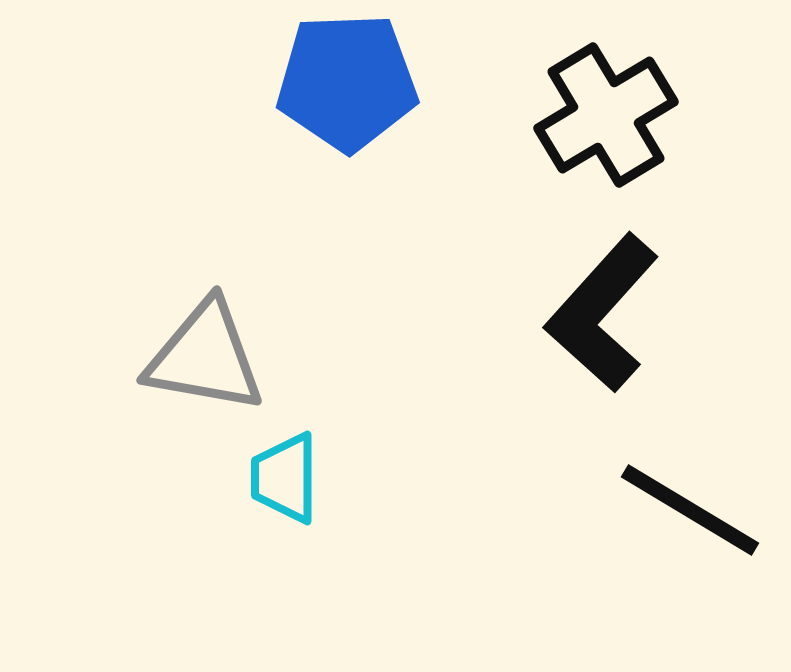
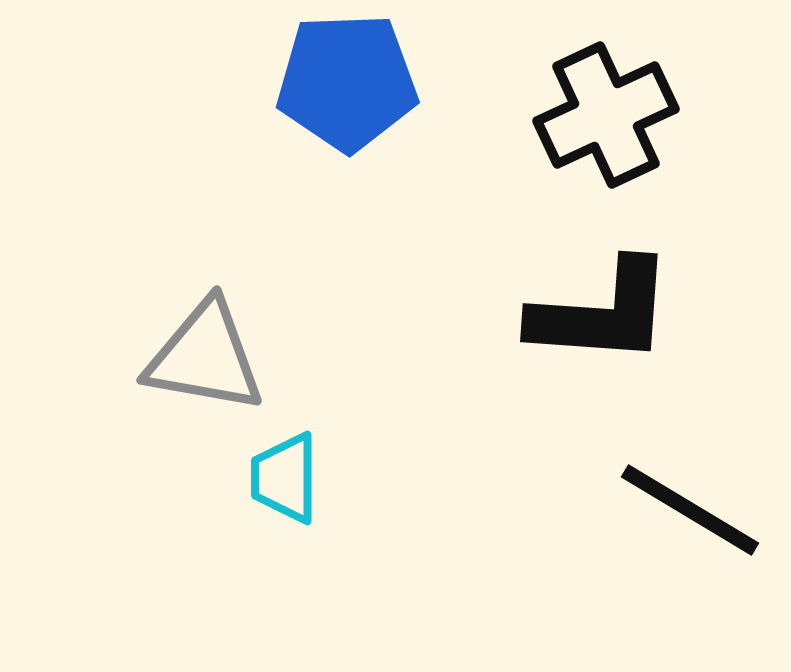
black cross: rotated 6 degrees clockwise
black L-shape: rotated 128 degrees counterclockwise
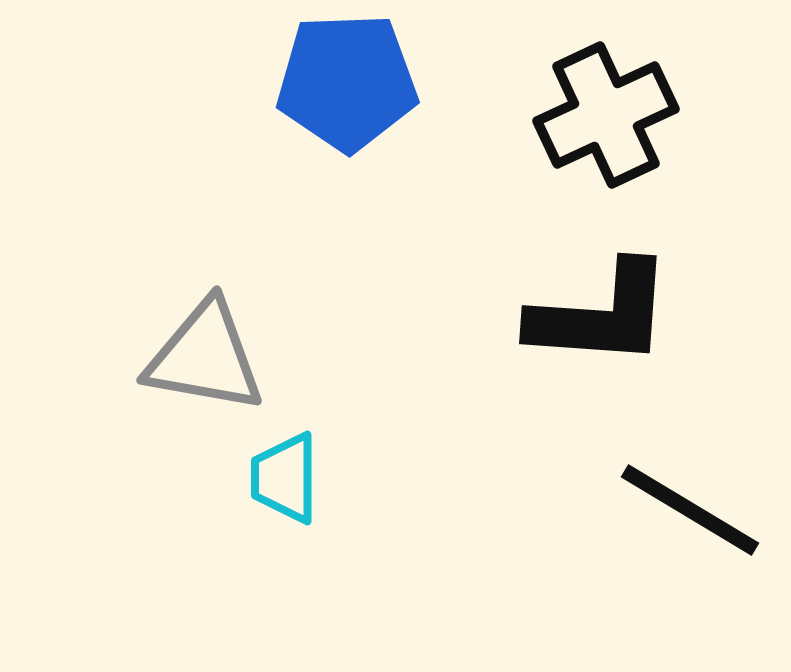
black L-shape: moved 1 px left, 2 px down
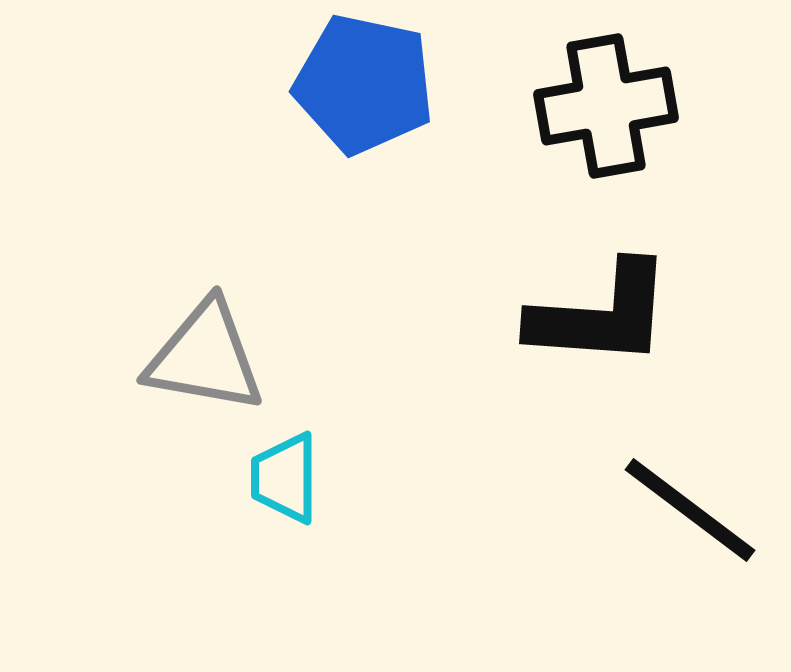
blue pentagon: moved 17 px right, 2 px down; rotated 14 degrees clockwise
black cross: moved 9 px up; rotated 15 degrees clockwise
black line: rotated 6 degrees clockwise
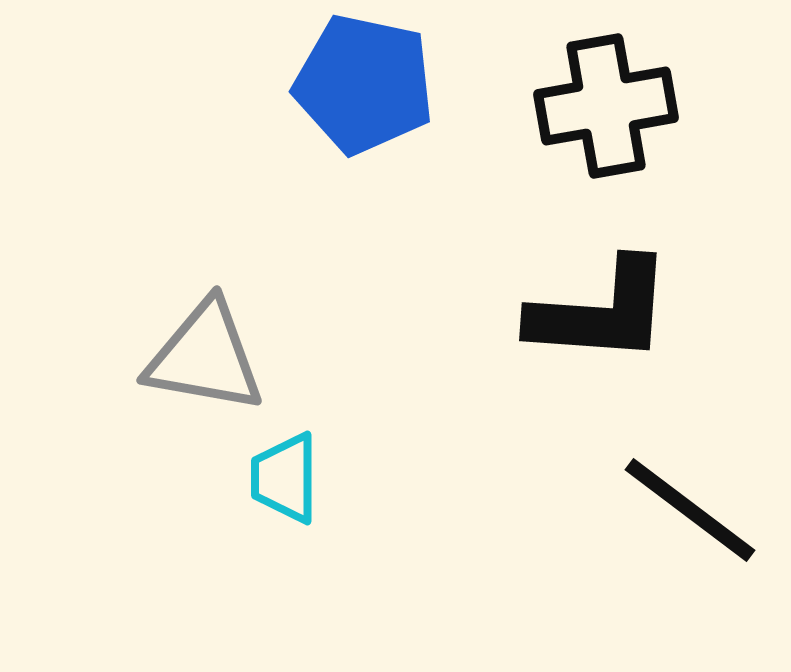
black L-shape: moved 3 px up
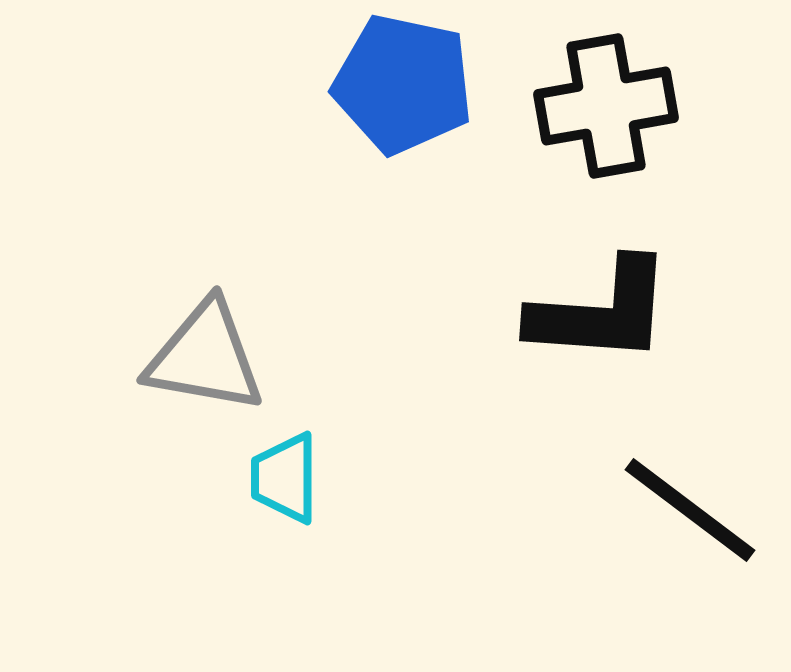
blue pentagon: moved 39 px right
